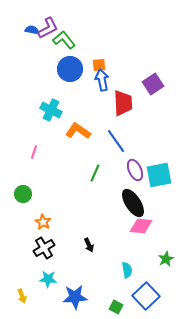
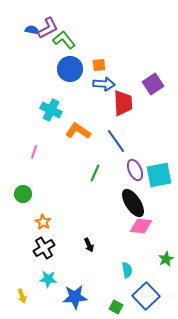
blue arrow: moved 2 px right, 4 px down; rotated 105 degrees clockwise
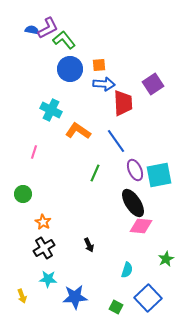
cyan semicircle: rotated 28 degrees clockwise
blue square: moved 2 px right, 2 px down
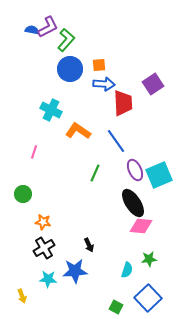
purple L-shape: moved 1 px up
green L-shape: moved 2 px right; rotated 80 degrees clockwise
cyan square: rotated 12 degrees counterclockwise
orange star: rotated 21 degrees counterclockwise
green star: moved 17 px left; rotated 21 degrees clockwise
blue star: moved 26 px up
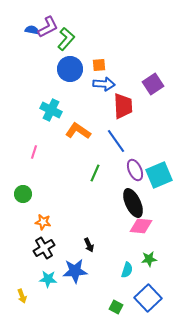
green L-shape: moved 1 px up
red trapezoid: moved 3 px down
black ellipse: rotated 8 degrees clockwise
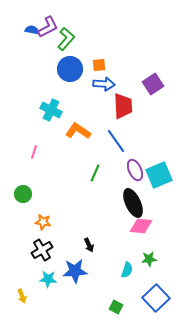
black cross: moved 2 px left, 2 px down
blue square: moved 8 px right
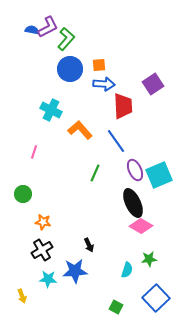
orange L-shape: moved 2 px right, 1 px up; rotated 15 degrees clockwise
pink diamond: rotated 25 degrees clockwise
